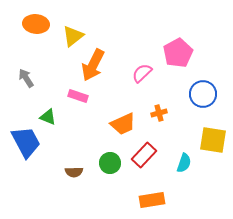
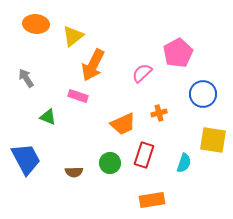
blue trapezoid: moved 17 px down
red rectangle: rotated 25 degrees counterclockwise
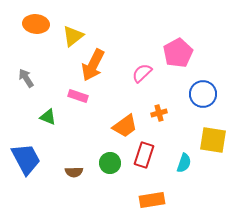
orange trapezoid: moved 2 px right, 2 px down; rotated 12 degrees counterclockwise
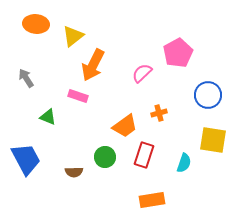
blue circle: moved 5 px right, 1 px down
green circle: moved 5 px left, 6 px up
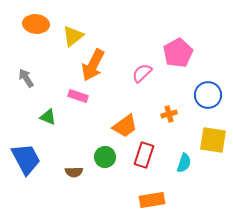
orange cross: moved 10 px right, 1 px down
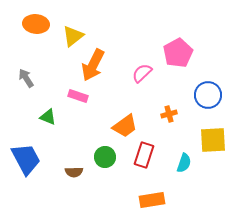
yellow square: rotated 12 degrees counterclockwise
